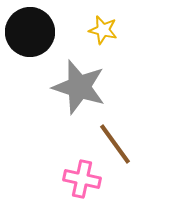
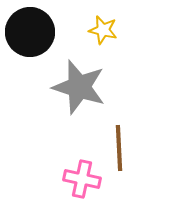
brown line: moved 4 px right, 4 px down; rotated 33 degrees clockwise
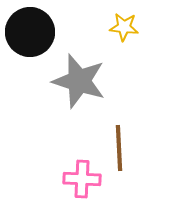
yellow star: moved 21 px right, 3 px up; rotated 8 degrees counterclockwise
gray star: moved 6 px up
pink cross: rotated 9 degrees counterclockwise
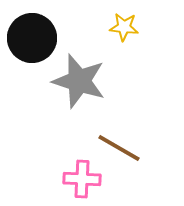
black circle: moved 2 px right, 6 px down
brown line: rotated 57 degrees counterclockwise
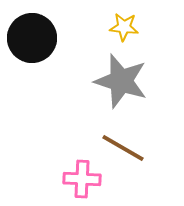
gray star: moved 42 px right
brown line: moved 4 px right
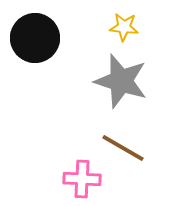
black circle: moved 3 px right
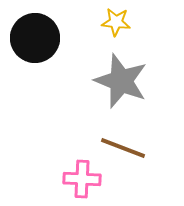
yellow star: moved 8 px left, 5 px up
gray star: rotated 4 degrees clockwise
brown line: rotated 9 degrees counterclockwise
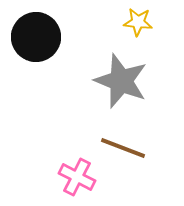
yellow star: moved 22 px right
black circle: moved 1 px right, 1 px up
pink cross: moved 5 px left, 2 px up; rotated 24 degrees clockwise
